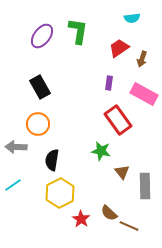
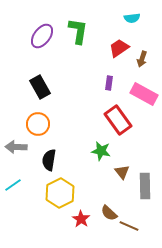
black semicircle: moved 3 px left
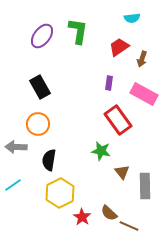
red trapezoid: moved 1 px up
red star: moved 1 px right, 2 px up
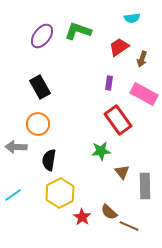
green L-shape: rotated 80 degrees counterclockwise
green star: rotated 18 degrees counterclockwise
cyan line: moved 10 px down
brown semicircle: moved 1 px up
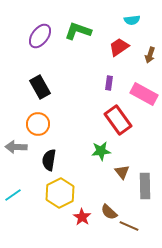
cyan semicircle: moved 2 px down
purple ellipse: moved 2 px left
brown arrow: moved 8 px right, 4 px up
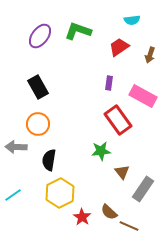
black rectangle: moved 2 px left
pink rectangle: moved 1 px left, 2 px down
gray rectangle: moved 2 px left, 3 px down; rotated 35 degrees clockwise
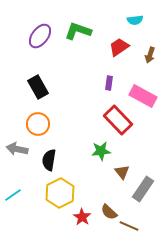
cyan semicircle: moved 3 px right
red rectangle: rotated 8 degrees counterclockwise
gray arrow: moved 1 px right, 2 px down; rotated 10 degrees clockwise
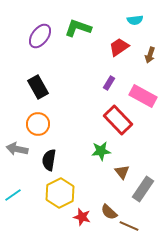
green L-shape: moved 3 px up
purple rectangle: rotated 24 degrees clockwise
red star: rotated 18 degrees counterclockwise
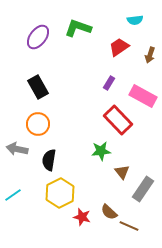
purple ellipse: moved 2 px left, 1 px down
